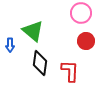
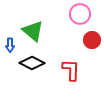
pink circle: moved 1 px left, 1 px down
red circle: moved 6 px right, 1 px up
black diamond: moved 8 px left; rotated 70 degrees counterclockwise
red L-shape: moved 1 px right, 1 px up
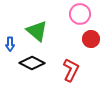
green triangle: moved 4 px right
red circle: moved 1 px left, 1 px up
blue arrow: moved 1 px up
red L-shape: rotated 25 degrees clockwise
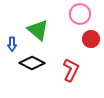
green triangle: moved 1 px right, 1 px up
blue arrow: moved 2 px right
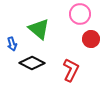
green triangle: moved 1 px right, 1 px up
blue arrow: rotated 16 degrees counterclockwise
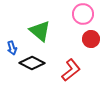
pink circle: moved 3 px right
green triangle: moved 1 px right, 2 px down
blue arrow: moved 4 px down
red L-shape: rotated 25 degrees clockwise
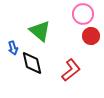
red circle: moved 3 px up
blue arrow: moved 1 px right
black diamond: rotated 50 degrees clockwise
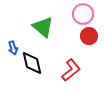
green triangle: moved 3 px right, 4 px up
red circle: moved 2 px left
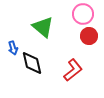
red L-shape: moved 2 px right
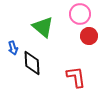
pink circle: moved 3 px left
black diamond: rotated 10 degrees clockwise
red L-shape: moved 3 px right, 7 px down; rotated 60 degrees counterclockwise
